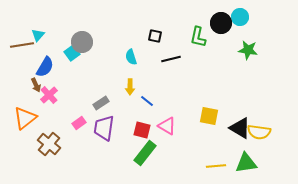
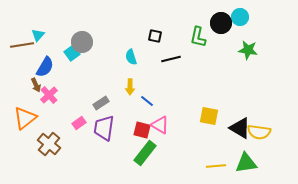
pink triangle: moved 7 px left, 1 px up
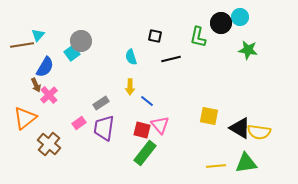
gray circle: moved 1 px left, 1 px up
pink triangle: rotated 18 degrees clockwise
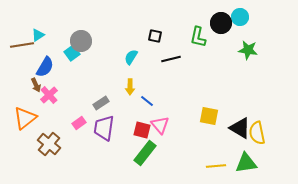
cyan triangle: rotated 16 degrees clockwise
cyan semicircle: rotated 49 degrees clockwise
yellow semicircle: moved 2 px left, 1 px down; rotated 70 degrees clockwise
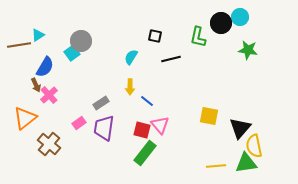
brown line: moved 3 px left
black triangle: rotated 40 degrees clockwise
yellow semicircle: moved 3 px left, 13 px down
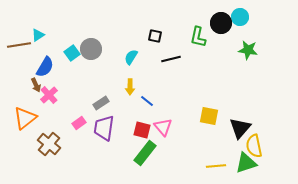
gray circle: moved 10 px right, 8 px down
pink triangle: moved 3 px right, 2 px down
green triangle: rotated 10 degrees counterclockwise
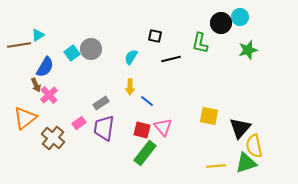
green L-shape: moved 2 px right, 6 px down
green star: rotated 24 degrees counterclockwise
brown cross: moved 4 px right, 6 px up
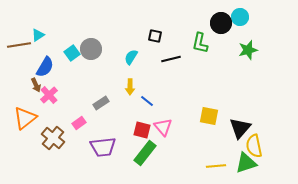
purple trapezoid: moved 1 px left, 19 px down; rotated 104 degrees counterclockwise
